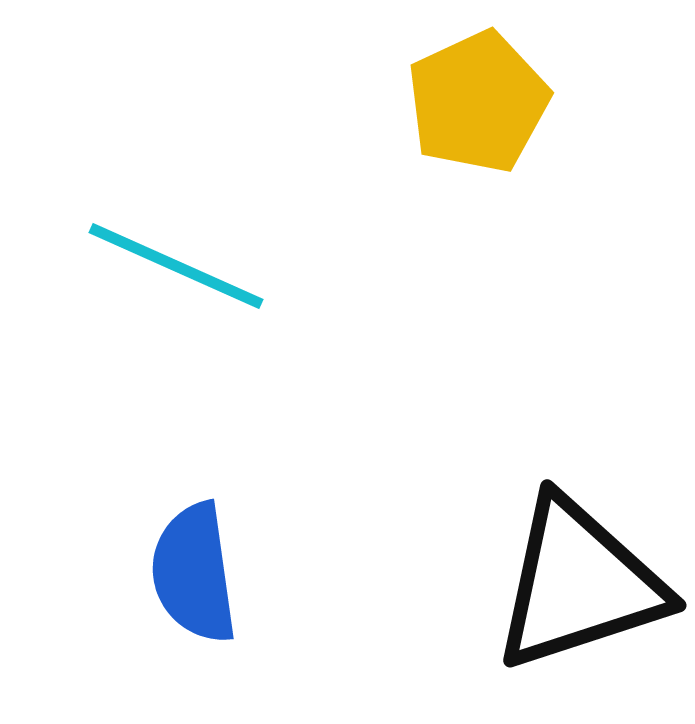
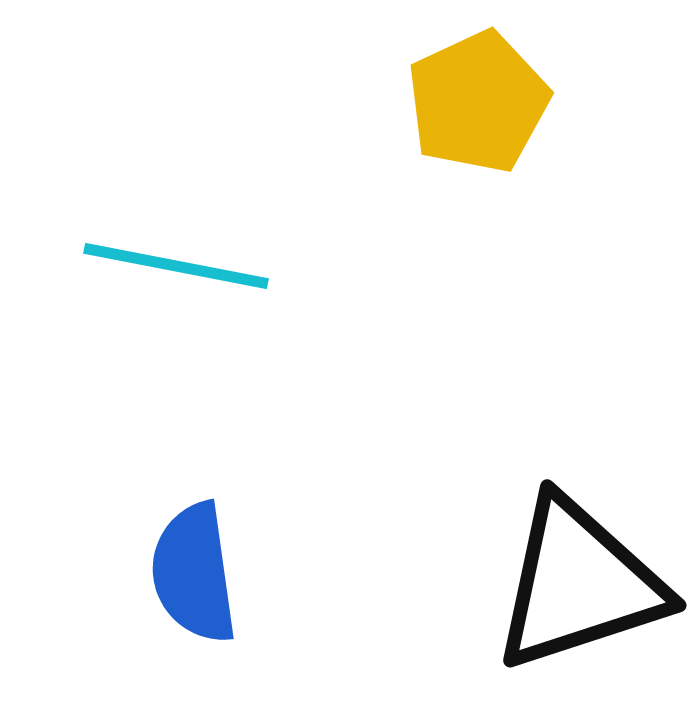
cyan line: rotated 13 degrees counterclockwise
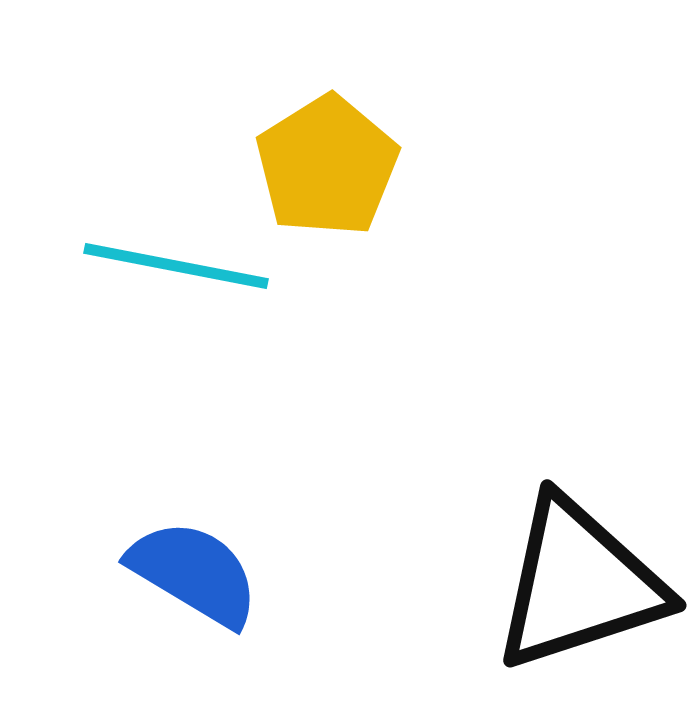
yellow pentagon: moved 151 px left, 64 px down; rotated 7 degrees counterclockwise
blue semicircle: rotated 129 degrees clockwise
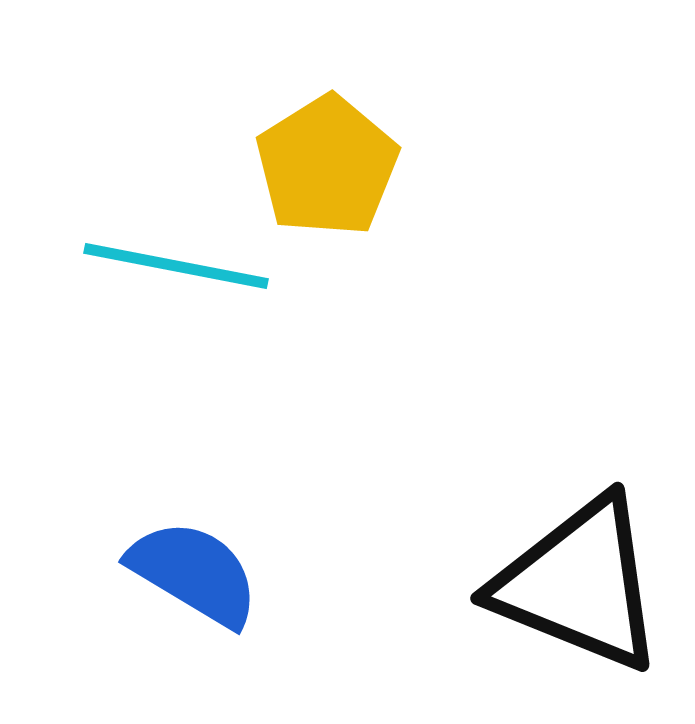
black triangle: rotated 40 degrees clockwise
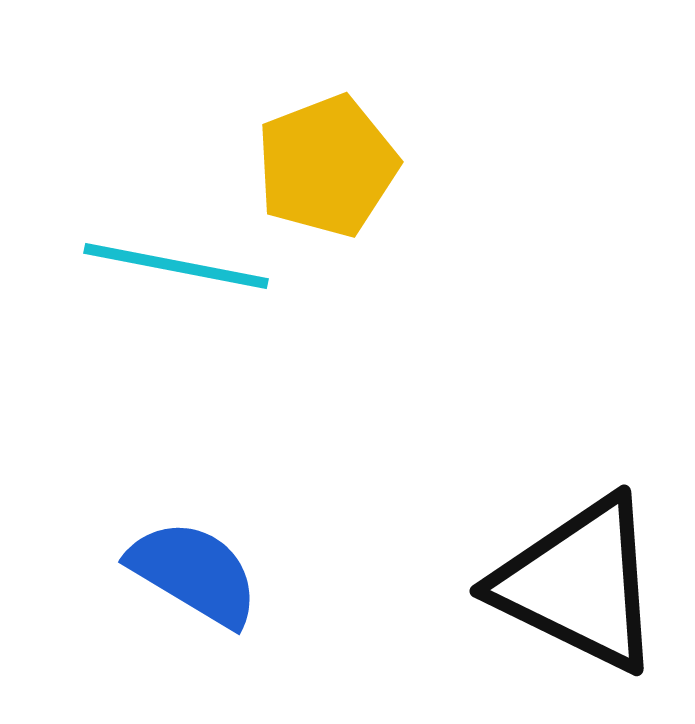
yellow pentagon: rotated 11 degrees clockwise
black triangle: rotated 4 degrees clockwise
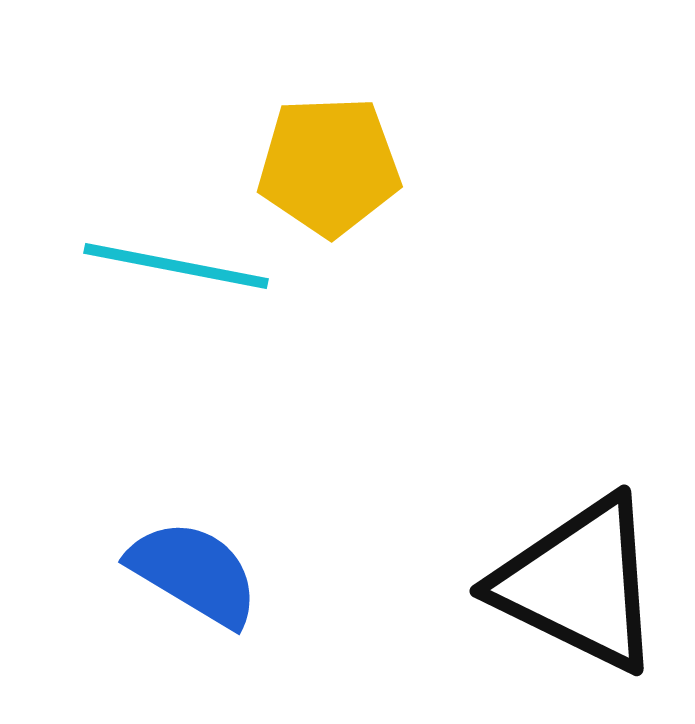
yellow pentagon: moved 2 px right; rotated 19 degrees clockwise
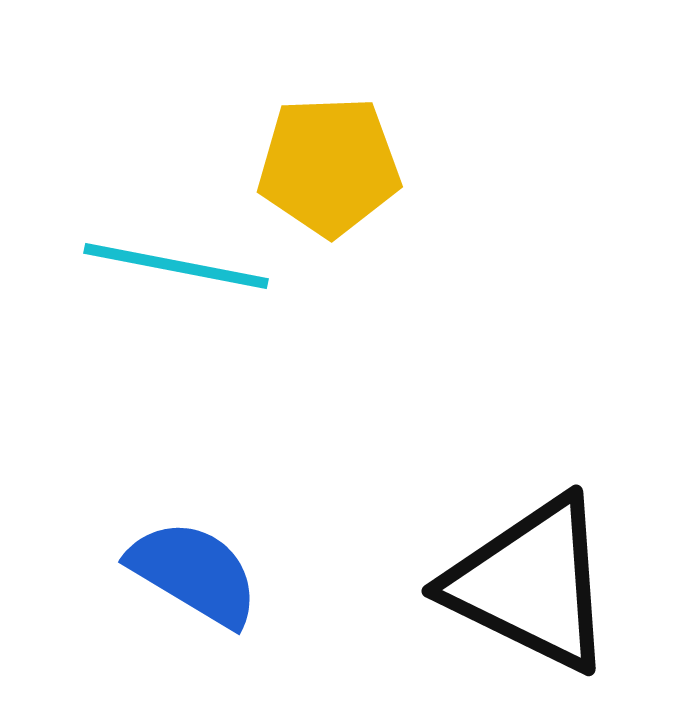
black triangle: moved 48 px left
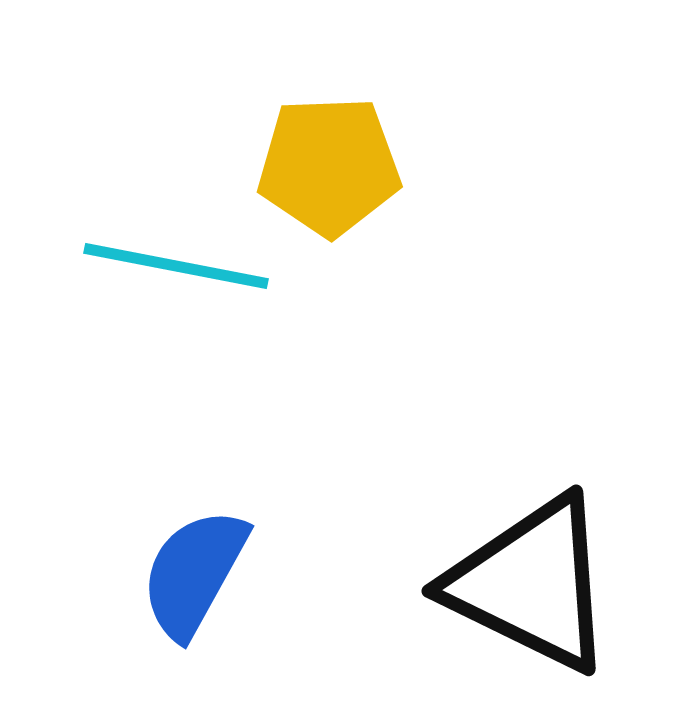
blue semicircle: rotated 92 degrees counterclockwise
